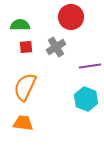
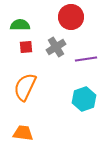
purple line: moved 4 px left, 7 px up
cyan hexagon: moved 2 px left; rotated 20 degrees clockwise
orange trapezoid: moved 10 px down
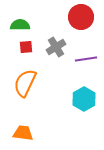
red circle: moved 10 px right
orange semicircle: moved 4 px up
cyan hexagon: rotated 10 degrees counterclockwise
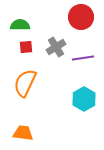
purple line: moved 3 px left, 1 px up
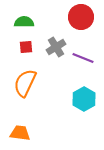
green semicircle: moved 4 px right, 3 px up
purple line: rotated 30 degrees clockwise
orange trapezoid: moved 3 px left
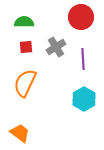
purple line: moved 1 px down; rotated 65 degrees clockwise
orange trapezoid: rotated 30 degrees clockwise
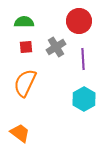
red circle: moved 2 px left, 4 px down
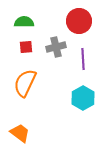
gray cross: rotated 18 degrees clockwise
cyan hexagon: moved 1 px left, 1 px up
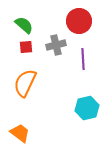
green semicircle: moved 3 px down; rotated 42 degrees clockwise
gray cross: moved 2 px up
cyan hexagon: moved 4 px right, 10 px down; rotated 15 degrees clockwise
